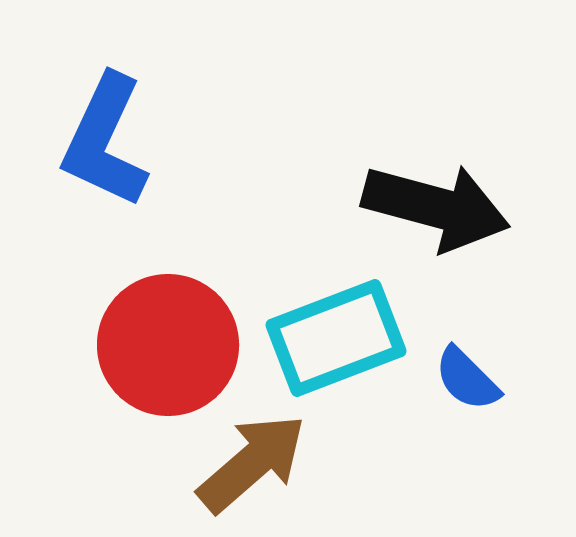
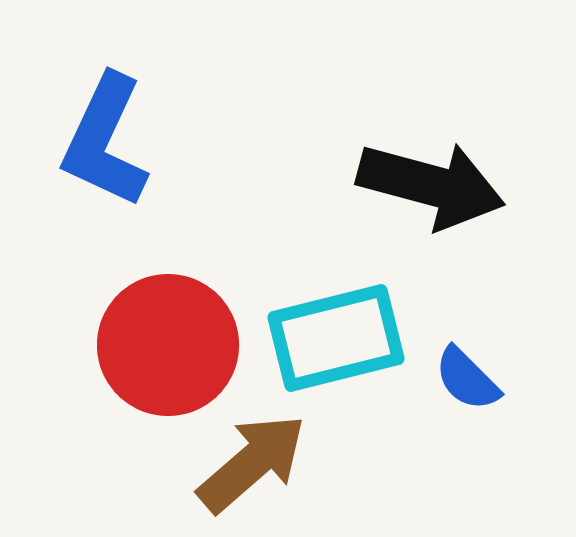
black arrow: moved 5 px left, 22 px up
cyan rectangle: rotated 7 degrees clockwise
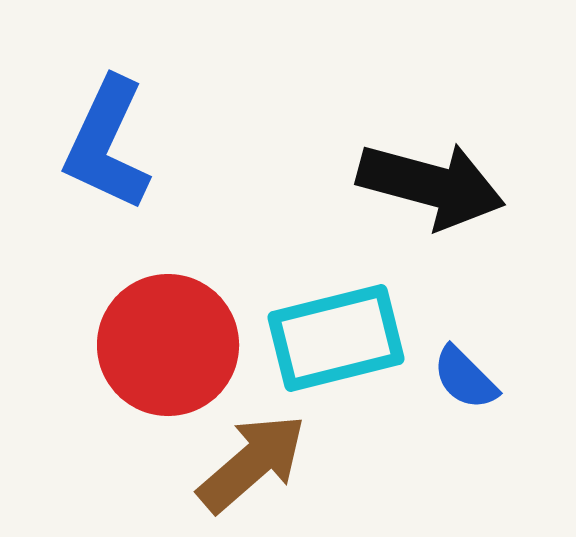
blue L-shape: moved 2 px right, 3 px down
blue semicircle: moved 2 px left, 1 px up
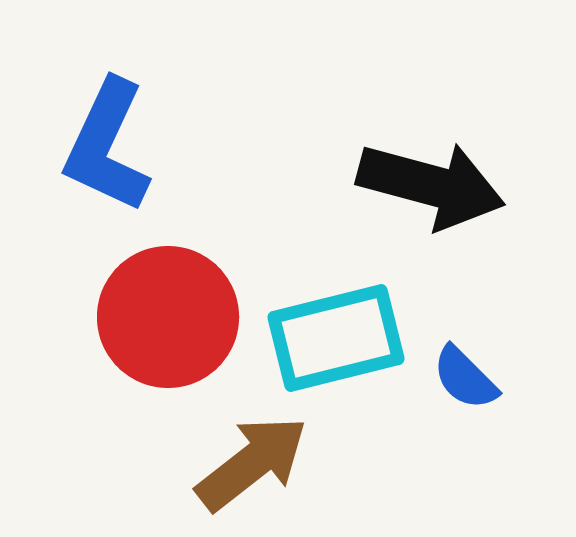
blue L-shape: moved 2 px down
red circle: moved 28 px up
brown arrow: rotated 3 degrees clockwise
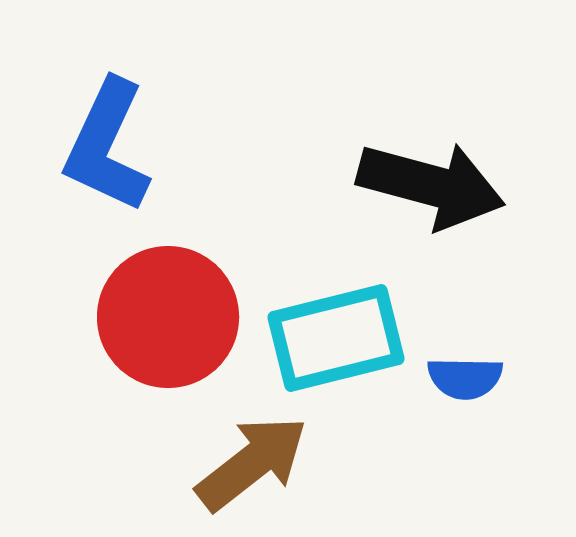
blue semicircle: rotated 44 degrees counterclockwise
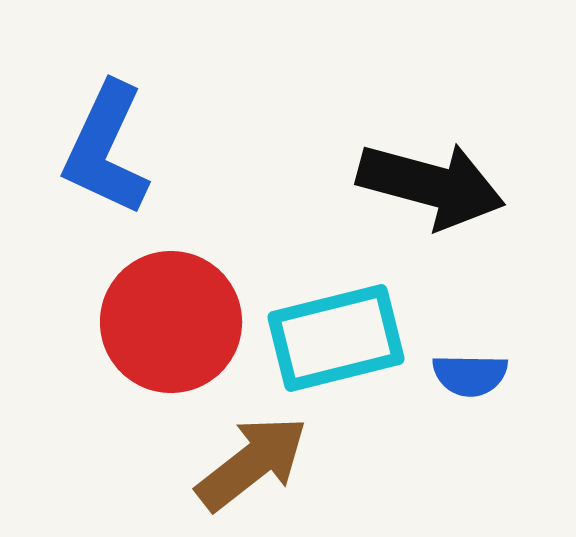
blue L-shape: moved 1 px left, 3 px down
red circle: moved 3 px right, 5 px down
blue semicircle: moved 5 px right, 3 px up
